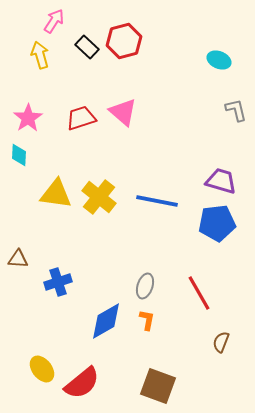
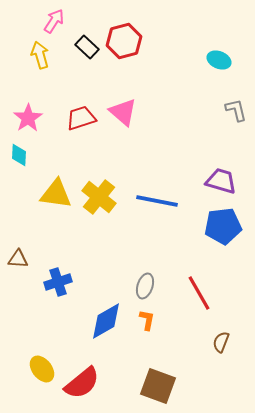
blue pentagon: moved 6 px right, 3 px down
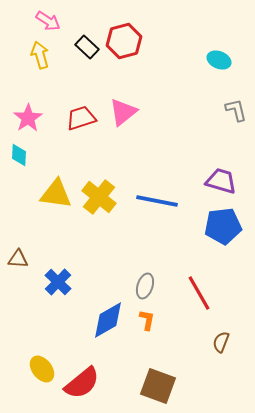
pink arrow: moved 6 px left; rotated 90 degrees clockwise
pink triangle: rotated 40 degrees clockwise
blue cross: rotated 28 degrees counterclockwise
blue diamond: moved 2 px right, 1 px up
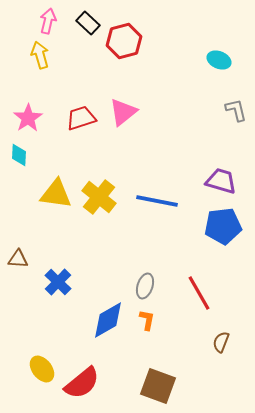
pink arrow: rotated 110 degrees counterclockwise
black rectangle: moved 1 px right, 24 px up
